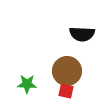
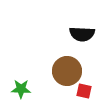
green star: moved 6 px left, 5 px down
red square: moved 18 px right
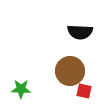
black semicircle: moved 2 px left, 2 px up
brown circle: moved 3 px right
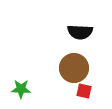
brown circle: moved 4 px right, 3 px up
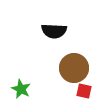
black semicircle: moved 26 px left, 1 px up
green star: rotated 24 degrees clockwise
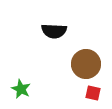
brown circle: moved 12 px right, 4 px up
red square: moved 9 px right, 2 px down
